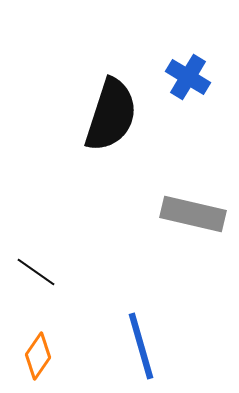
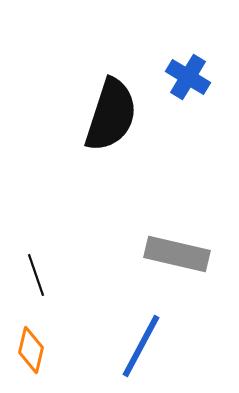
gray rectangle: moved 16 px left, 40 px down
black line: moved 3 px down; rotated 36 degrees clockwise
blue line: rotated 44 degrees clockwise
orange diamond: moved 7 px left, 6 px up; rotated 21 degrees counterclockwise
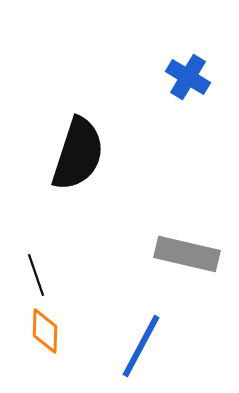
black semicircle: moved 33 px left, 39 px down
gray rectangle: moved 10 px right
orange diamond: moved 14 px right, 19 px up; rotated 12 degrees counterclockwise
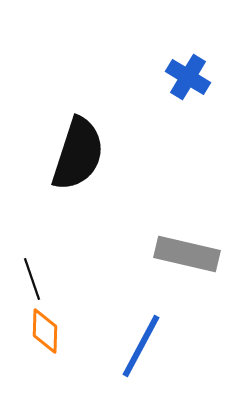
black line: moved 4 px left, 4 px down
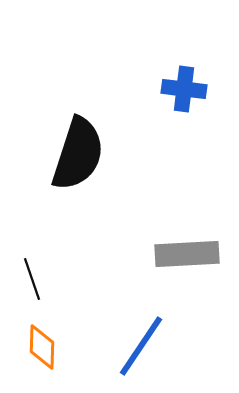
blue cross: moved 4 px left, 12 px down; rotated 24 degrees counterclockwise
gray rectangle: rotated 16 degrees counterclockwise
orange diamond: moved 3 px left, 16 px down
blue line: rotated 6 degrees clockwise
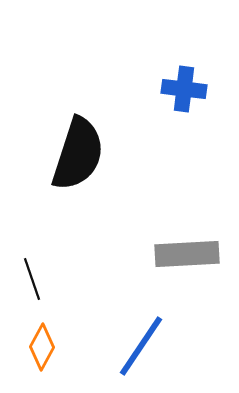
orange diamond: rotated 27 degrees clockwise
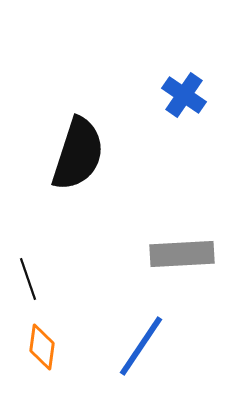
blue cross: moved 6 px down; rotated 27 degrees clockwise
gray rectangle: moved 5 px left
black line: moved 4 px left
orange diamond: rotated 21 degrees counterclockwise
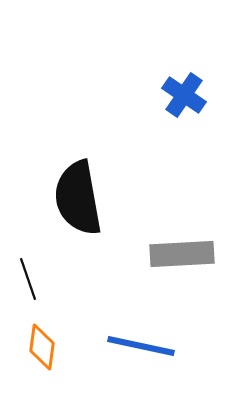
black semicircle: moved 44 px down; rotated 152 degrees clockwise
blue line: rotated 68 degrees clockwise
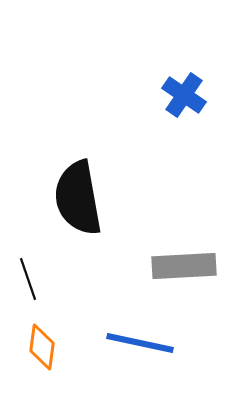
gray rectangle: moved 2 px right, 12 px down
blue line: moved 1 px left, 3 px up
